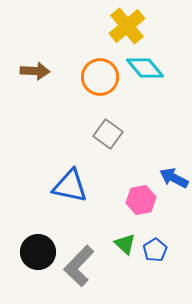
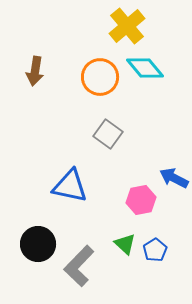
brown arrow: rotated 96 degrees clockwise
black circle: moved 8 px up
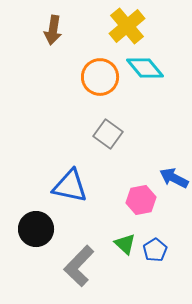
brown arrow: moved 18 px right, 41 px up
black circle: moved 2 px left, 15 px up
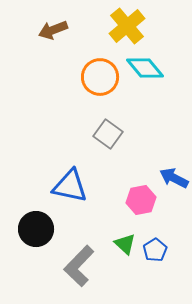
brown arrow: rotated 60 degrees clockwise
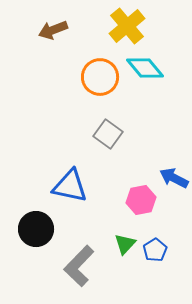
green triangle: rotated 30 degrees clockwise
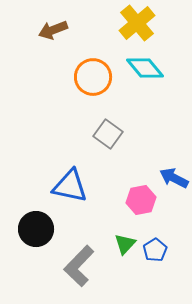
yellow cross: moved 10 px right, 3 px up
orange circle: moved 7 px left
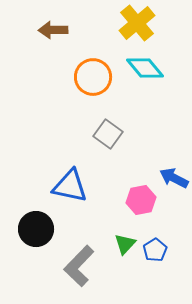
brown arrow: rotated 20 degrees clockwise
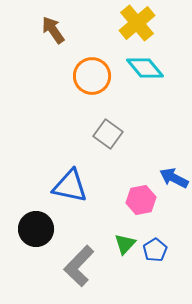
brown arrow: rotated 56 degrees clockwise
orange circle: moved 1 px left, 1 px up
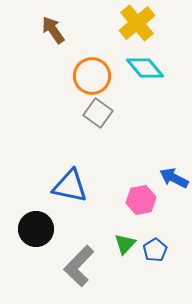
gray square: moved 10 px left, 21 px up
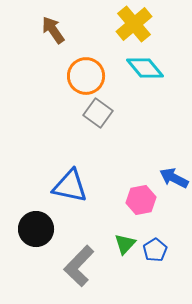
yellow cross: moved 3 px left, 1 px down
orange circle: moved 6 px left
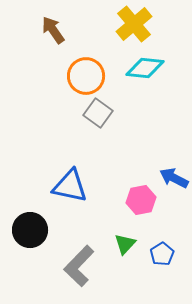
cyan diamond: rotated 45 degrees counterclockwise
black circle: moved 6 px left, 1 px down
blue pentagon: moved 7 px right, 4 px down
